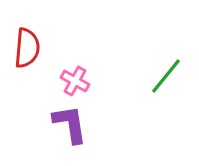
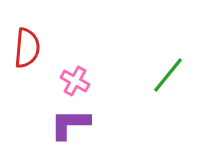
green line: moved 2 px right, 1 px up
purple L-shape: rotated 81 degrees counterclockwise
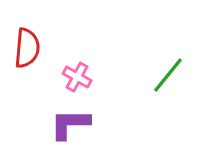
pink cross: moved 2 px right, 4 px up
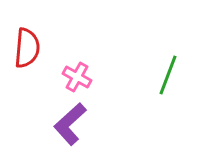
green line: rotated 18 degrees counterclockwise
purple L-shape: rotated 42 degrees counterclockwise
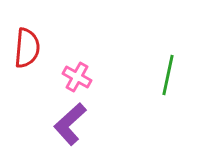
green line: rotated 9 degrees counterclockwise
